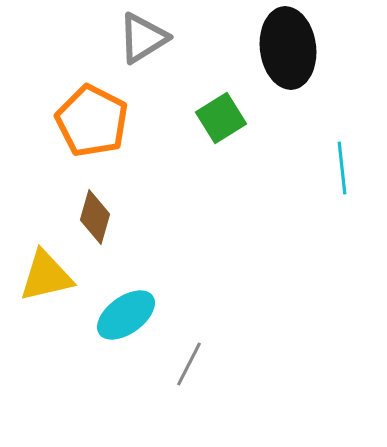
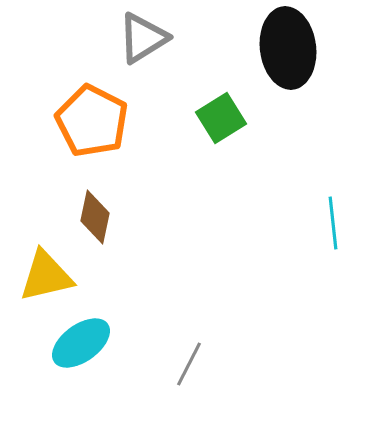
cyan line: moved 9 px left, 55 px down
brown diamond: rotated 4 degrees counterclockwise
cyan ellipse: moved 45 px left, 28 px down
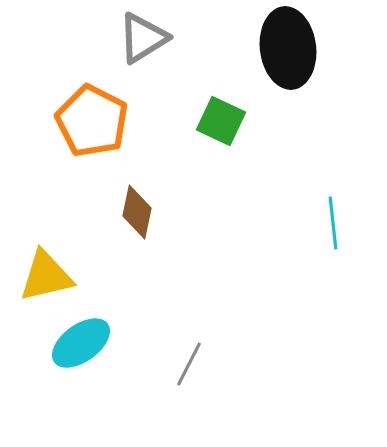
green square: moved 3 px down; rotated 33 degrees counterclockwise
brown diamond: moved 42 px right, 5 px up
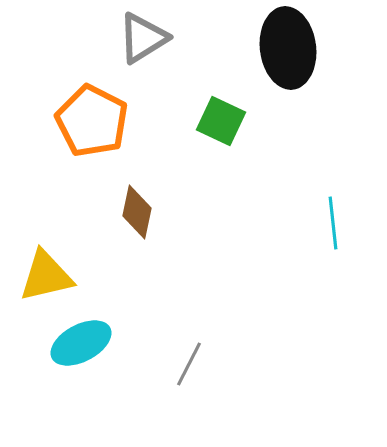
cyan ellipse: rotated 8 degrees clockwise
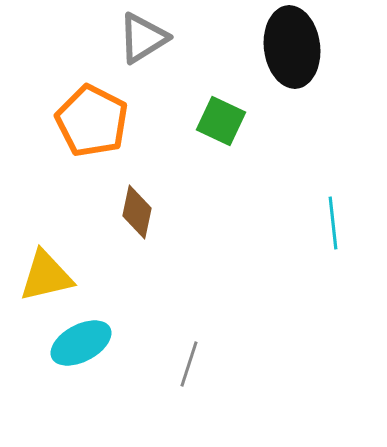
black ellipse: moved 4 px right, 1 px up
gray line: rotated 9 degrees counterclockwise
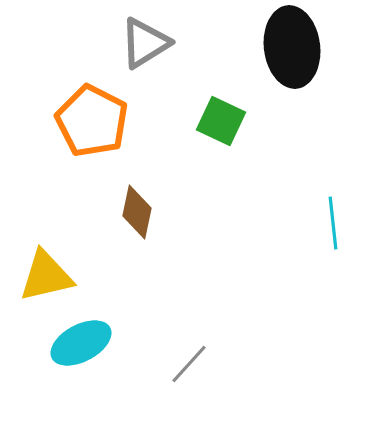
gray triangle: moved 2 px right, 5 px down
gray line: rotated 24 degrees clockwise
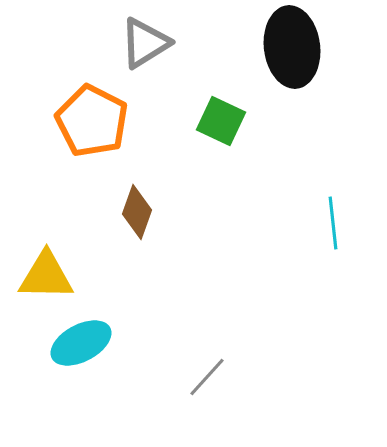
brown diamond: rotated 8 degrees clockwise
yellow triangle: rotated 14 degrees clockwise
gray line: moved 18 px right, 13 px down
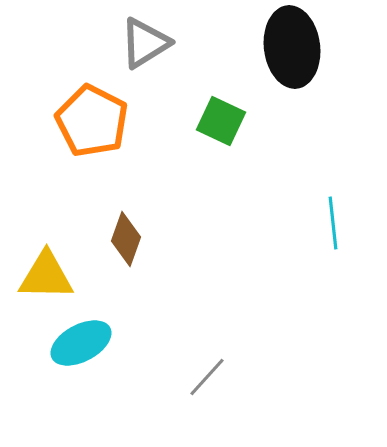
brown diamond: moved 11 px left, 27 px down
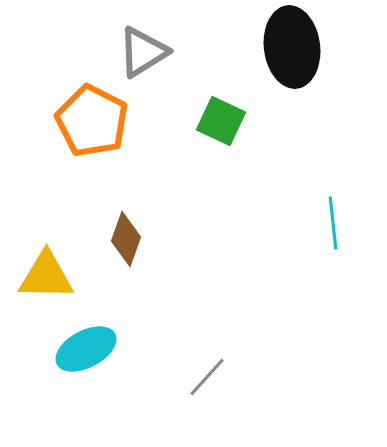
gray triangle: moved 2 px left, 9 px down
cyan ellipse: moved 5 px right, 6 px down
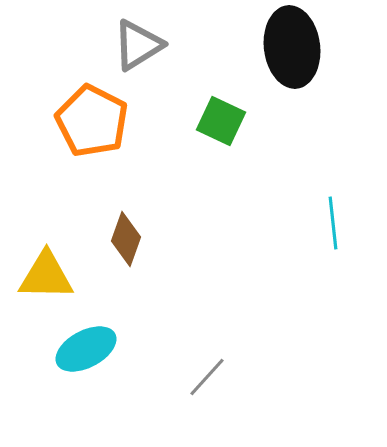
gray triangle: moved 5 px left, 7 px up
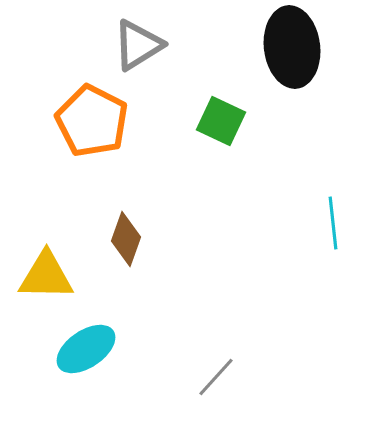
cyan ellipse: rotated 6 degrees counterclockwise
gray line: moved 9 px right
